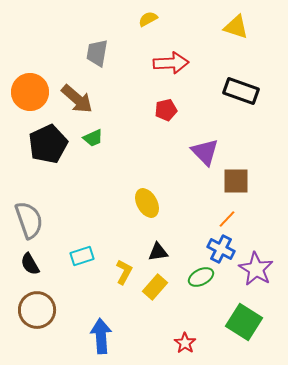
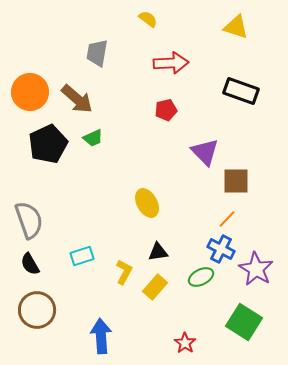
yellow semicircle: rotated 66 degrees clockwise
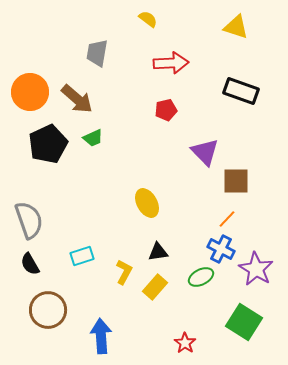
brown circle: moved 11 px right
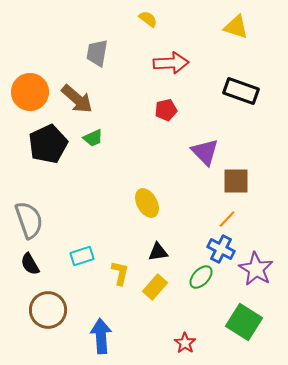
yellow L-shape: moved 4 px left, 1 px down; rotated 15 degrees counterclockwise
green ellipse: rotated 20 degrees counterclockwise
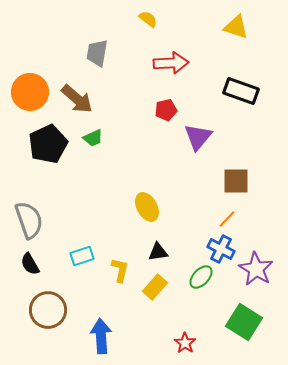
purple triangle: moved 7 px left, 15 px up; rotated 24 degrees clockwise
yellow ellipse: moved 4 px down
yellow L-shape: moved 3 px up
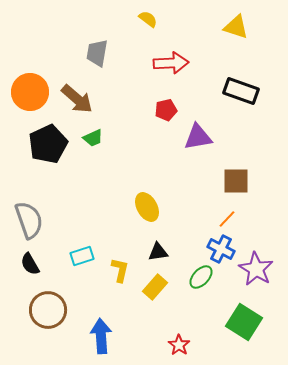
purple triangle: rotated 40 degrees clockwise
red star: moved 6 px left, 2 px down
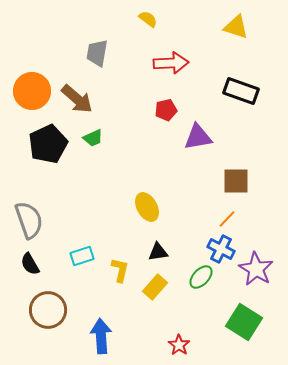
orange circle: moved 2 px right, 1 px up
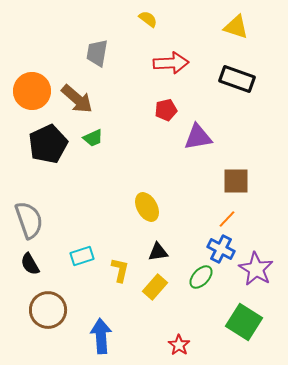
black rectangle: moved 4 px left, 12 px up
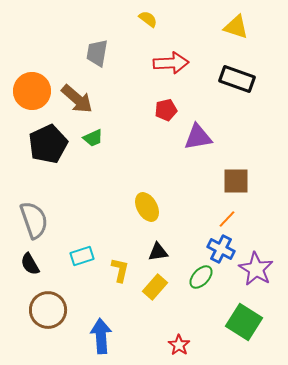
gray semicircle: moved 5 px right
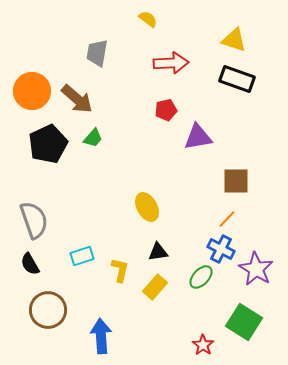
yellow triangle: moved 2 px left, 13 px down
green trapezoid: rotated 25 degrees counterclockwise
red star: moved 24 px right
